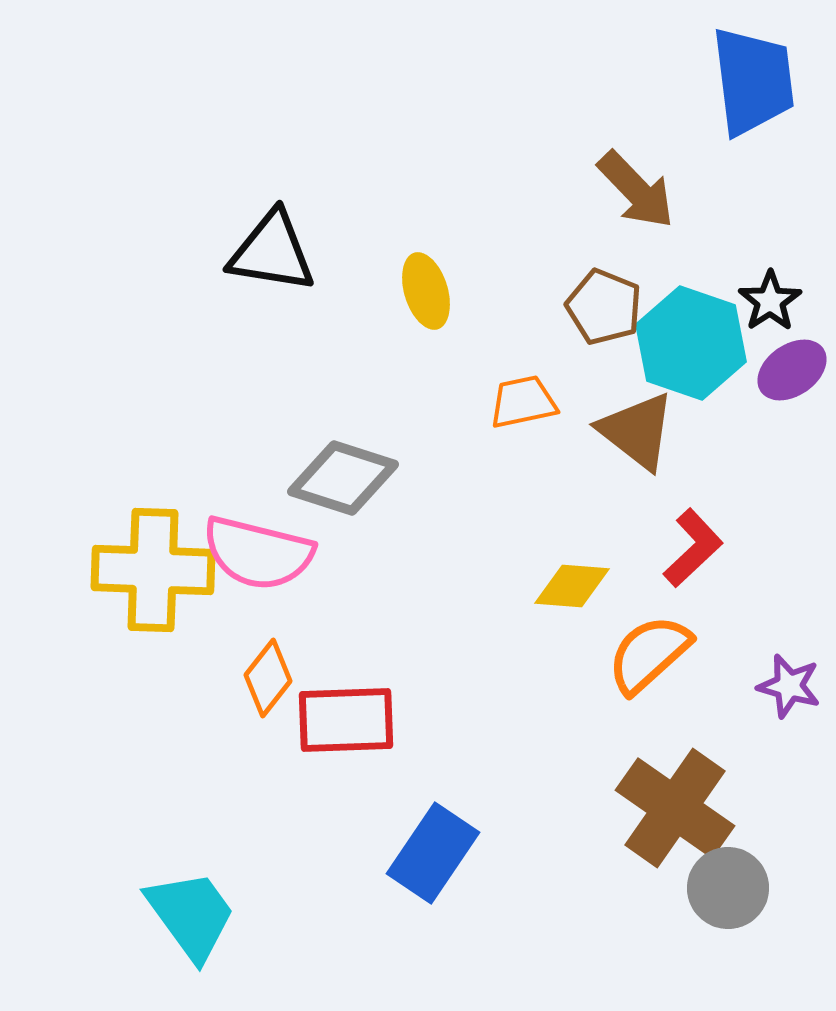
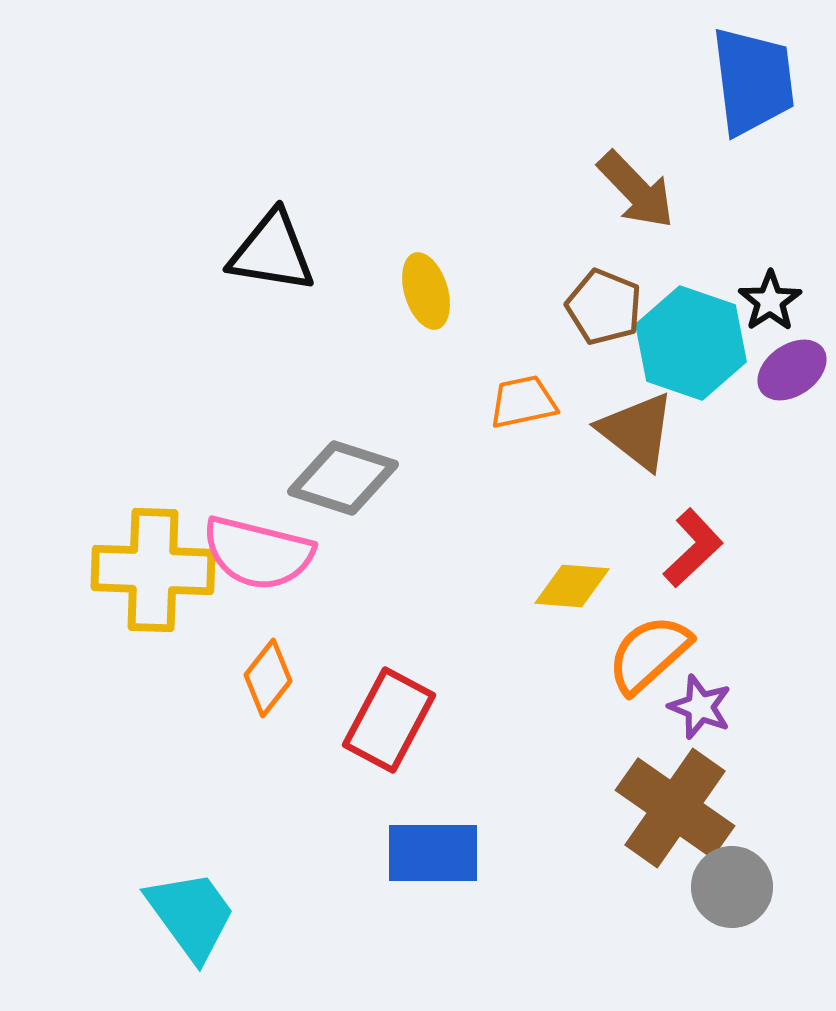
purple star: moved 89 px left, 21 px down; rotated 6 degrees clockwise
red rectangle: moved 43 px right; rotated 60 degrees counterclockwise
blue rectangle: rotated 56 degrees clockwise
gray circle: moved 4 px right, 1 px up
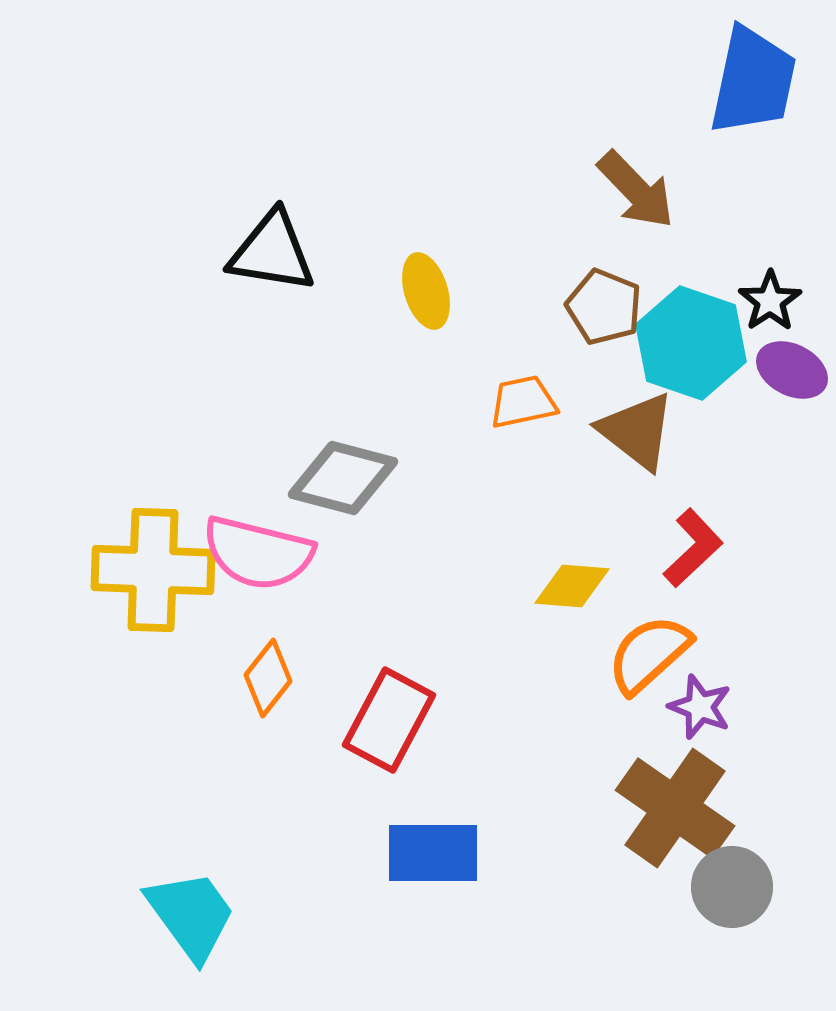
blue trapezoid: rotated 19 degrees clockwise
purple ellipse: rotated 62 degrees clockwise
gray diamond: rotated 3 degrees counterclockwise
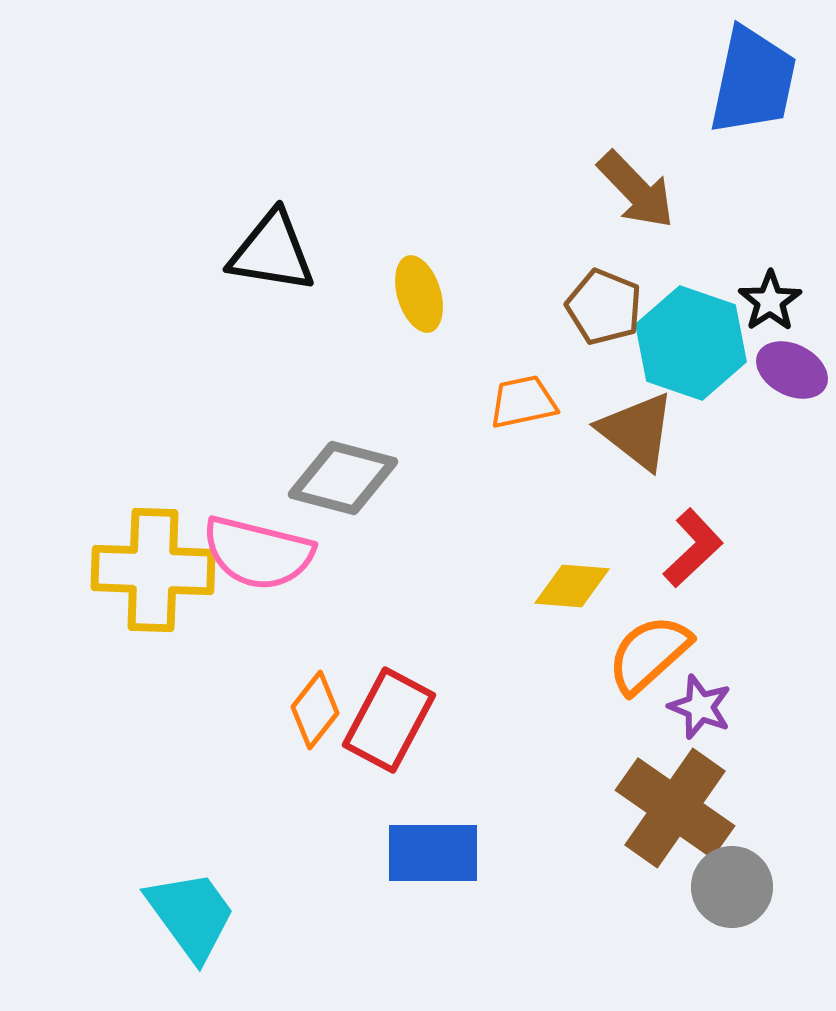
yellow ellipse: moved 7 px left, 3 px down
orange diamond: moved 47 px right, 32 px down
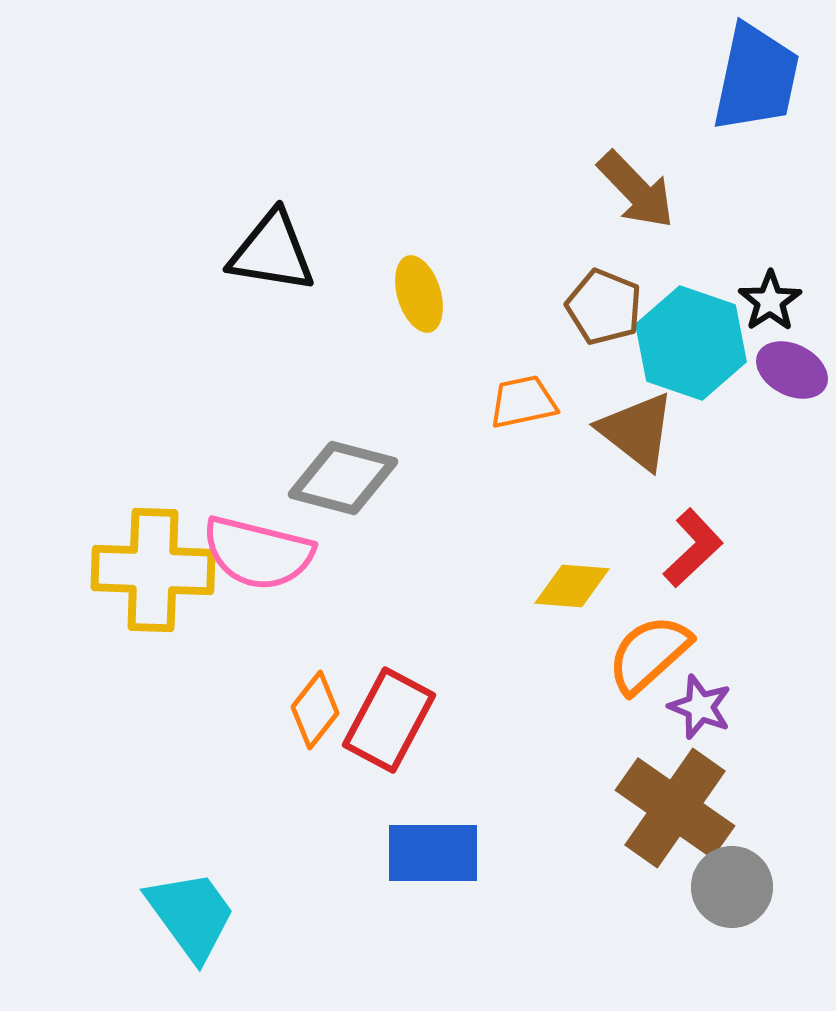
blue trapezoid: moved 3 px right, 3 px up
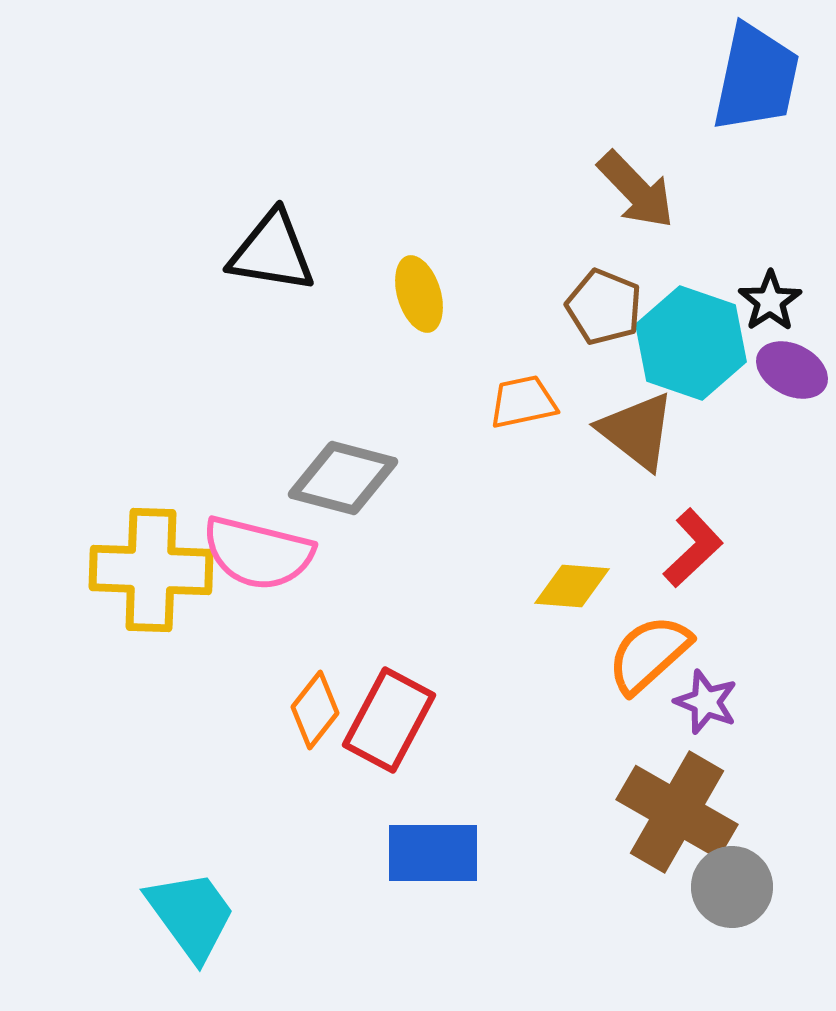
yellow cross: moved 2 px left
purple star: moved 6 px right, 5 px up
brown cross: moved 2 px right, 4 px down; rotated 5 degrees counterclockwise
